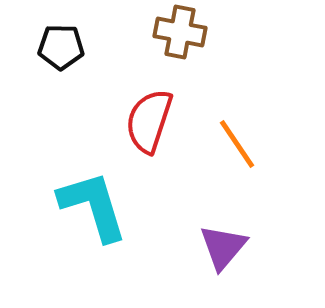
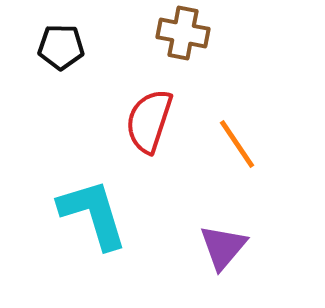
brown cross: moved 3 px right, 1 px down
cyan L-shape: moved 8 px down
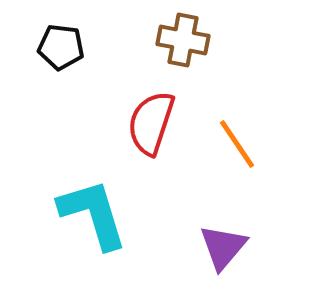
brown cross: moved 7 px down
black pentagon: rotated 6 degrees clockwise
red semicircle: moved 2 px right, 2 px down
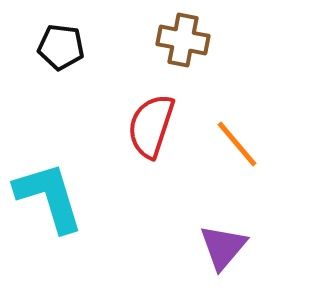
red semicircle: moved 3 px down
orange line: rotated 6 degrees counterclockwise
cyan L-shape: moved 44 px left, 17 px up
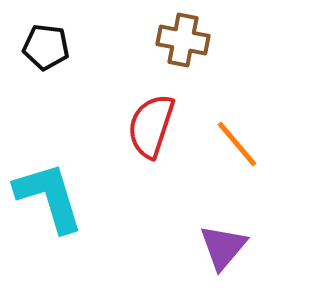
black pentagon: moved 15 px left
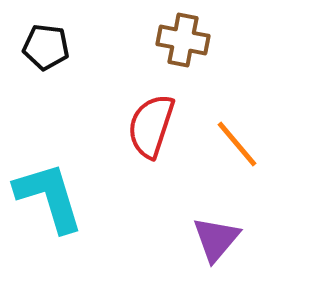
purple triangle: moved 7 px left, 8 px up
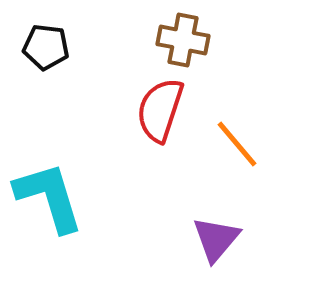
red semicircle: moved 9 px right, 16 px up
